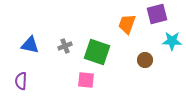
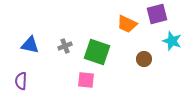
orange trapezoid: rotated 85 degrees counterclockwise
cyan star: rotated 18 degrees clockwise
brown circle: moved 1 px left, 1 px up
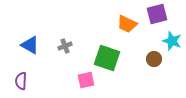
blue triangle: rotated 18 degrees clockwise
green square: moved 10 px right, 6 px down
brown circle: moved 10 px right
pink square: rotated 18 degrees counterclockwise
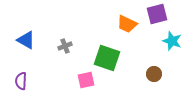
blue triangle: moved 4 px left, 5 px up
brown circle: moved 15 px down
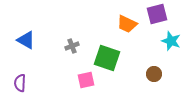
cyan star: moved 1 px left
gray cross: moved 7 px right
purple semicircle: moved 1 px left, 2 px down
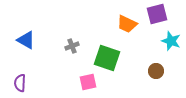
brown circle: moved 2 px right, 3 px up
pink square: moved 2 px right, 2 px down
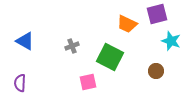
blue triangle: moved 1 px left, 1 px down
green square: moved 3 px right, 1 px up; rotated 8 degrees clockwise
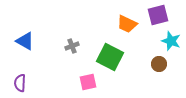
purple square: moved 1 px right, 1 px down
brown circle: moved 3 px right, 7 px up
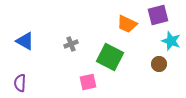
gray cross: moved 1 px left, 2 px up
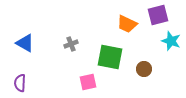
blue triangle: moved 2 px down
green square: rotated 16 degrees counterclockwise
brown circle: moved 15 px left, 5 px down
